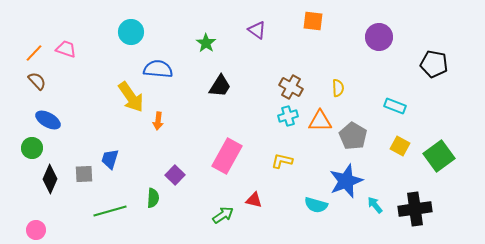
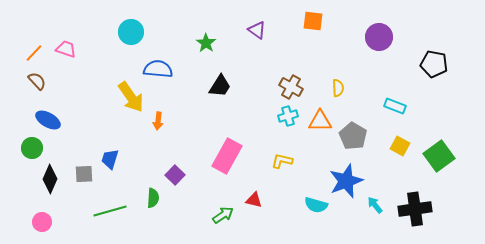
pink circle: moved 6 px right, 8 px up
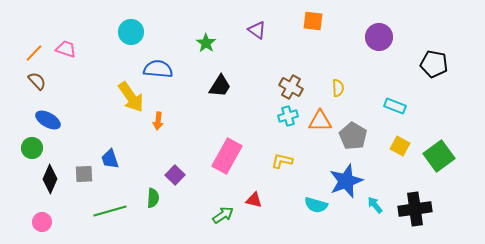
blue trapezoid: rotated 35 degrees counterclockwise
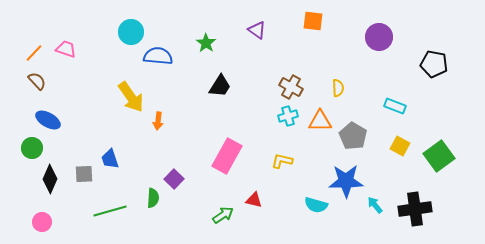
blue semicircle: moved 13 px up
purple square: moved 1 px left, 4 px down
blue star: rotated 20 degrees clockwise
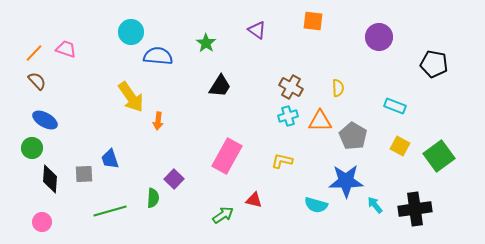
blue ellipse: moved 3 px left
black diamond: rotated 20 degrees counterclockwise
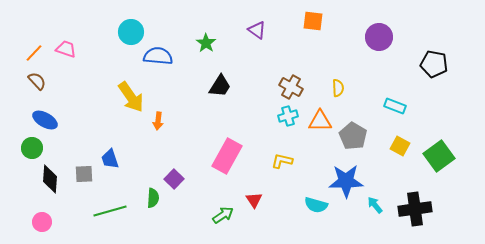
red triangle: rotated 42 degrees clockwise
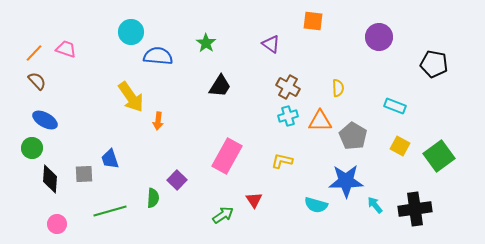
purple triangle: moved 14 px right, 14 px down
brown cross: moved 3 px left
purple square: moved 3 px right, 1 px down
pink circle: moved 15 px right, 2 px down
